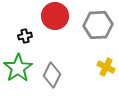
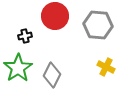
gray hexagon: rotated 8 degrees clockwise
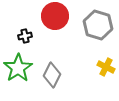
gray hexagon: rotated 12 degrees clockwise
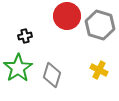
red circle: moved 12 px right
gray hexagon: moved 2 px right
yellow cross: moved 7 px left, 3 px down
gray diamond: rotated 10 degrees counterclockwise
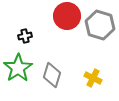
yellow cross: moved 6 px left, 8 px down
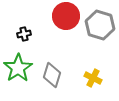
red circle: moved 1 px left
black cross: moved 1 px left, 2 px up
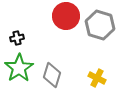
black cross: moved 7 px left, 4 px down
green star: moved 1 px right
yellow cross: moved 4 px right
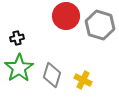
yellow cross: moved 14 px left, 2 px down
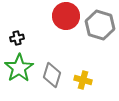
yellow cross: rotated 12 degrees counterclockwise
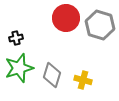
red circle: moved 2 px down
black cross: moved 1 px left
green star: rotated 16 degrees clockwise
